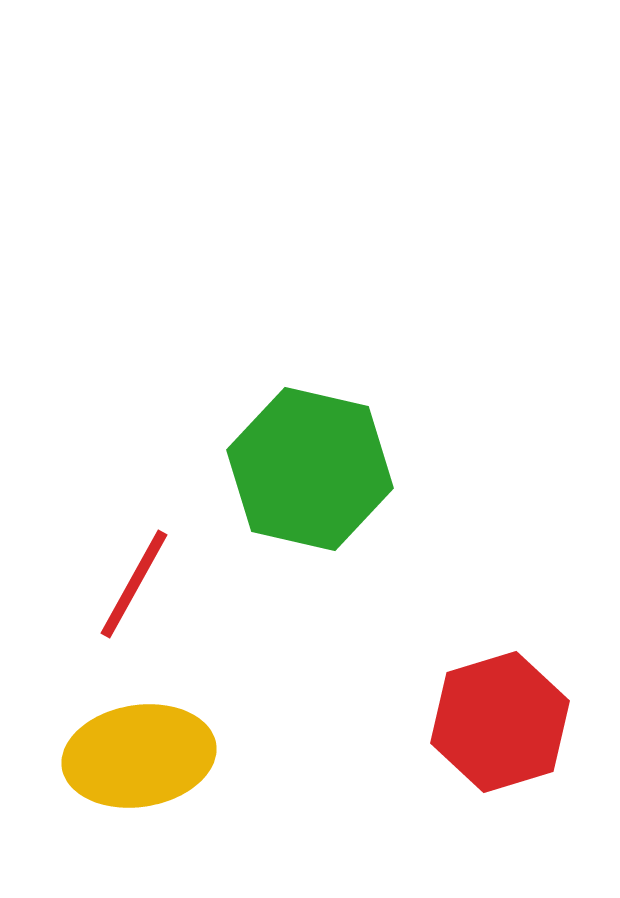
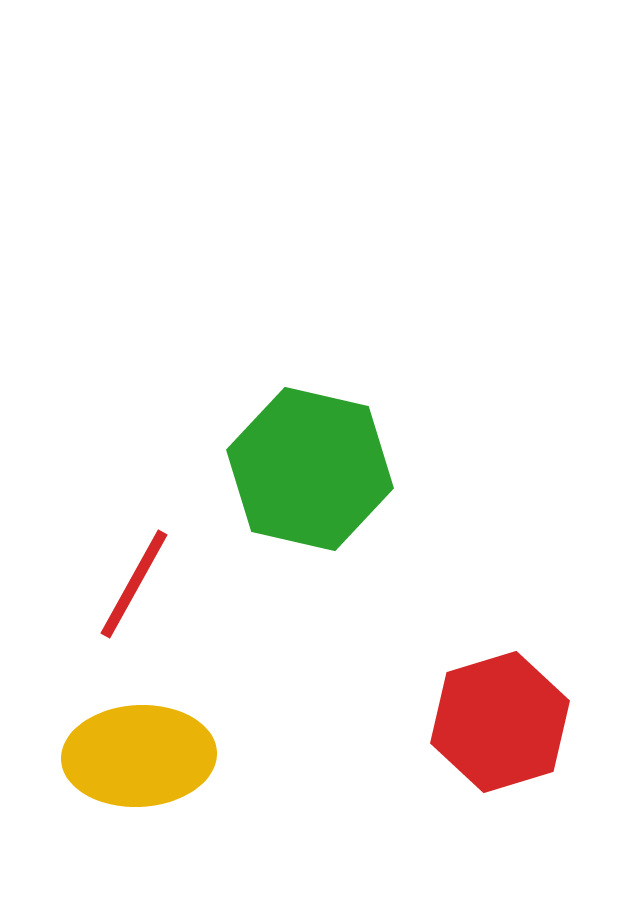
yellow ellipse: rotated 6 degrees clockwise
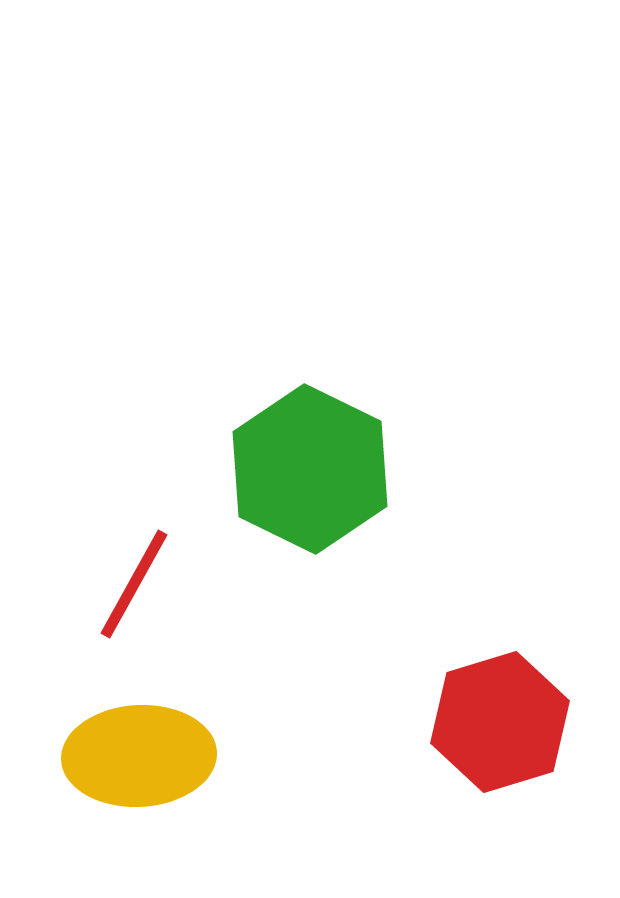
green hexagon: rotated 13 degrees clockwise
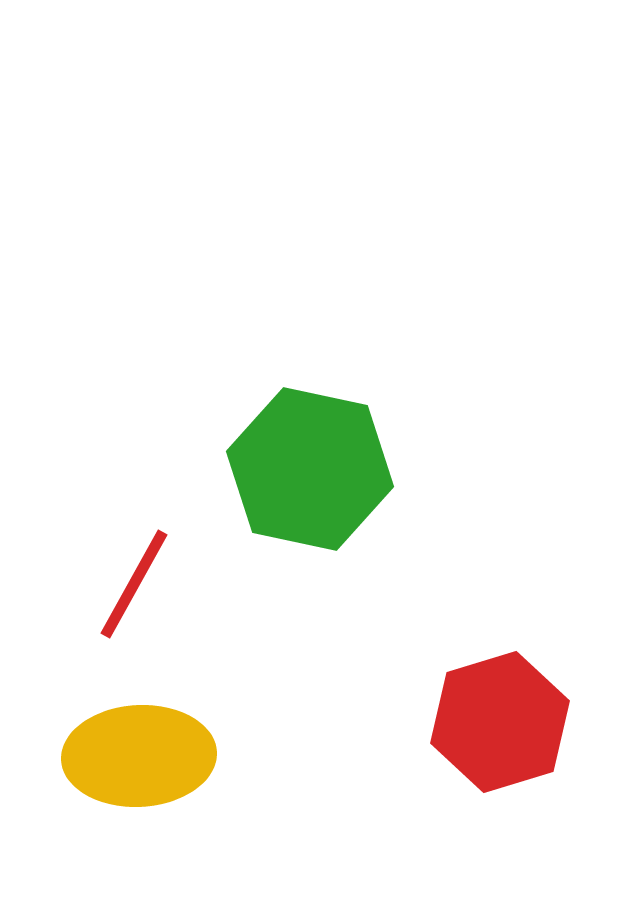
green hexagon: rotated 14 degrees counterclockwise
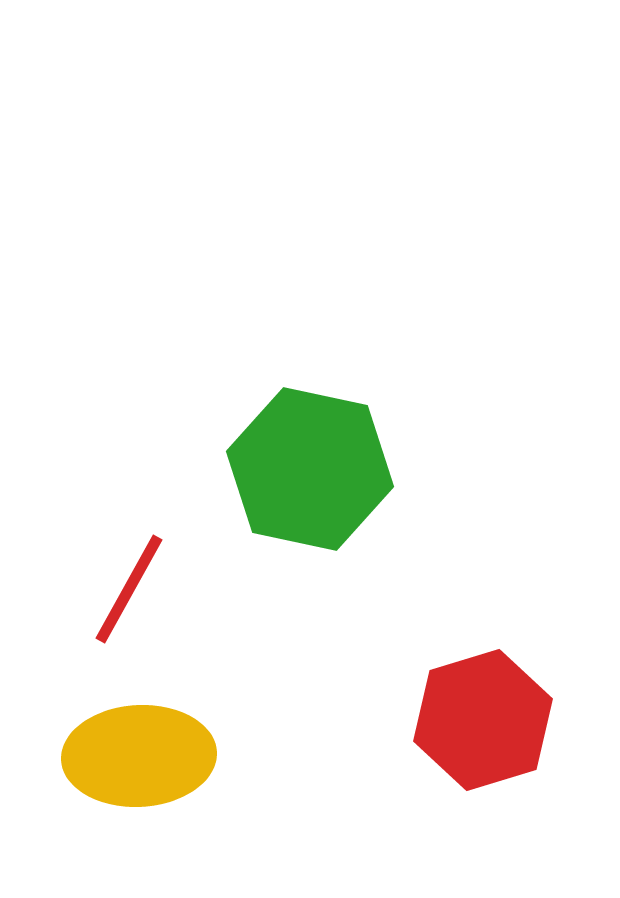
red line: moved 5 px left, 5 px down
red hexagon: moved 17 px left, 2 px up
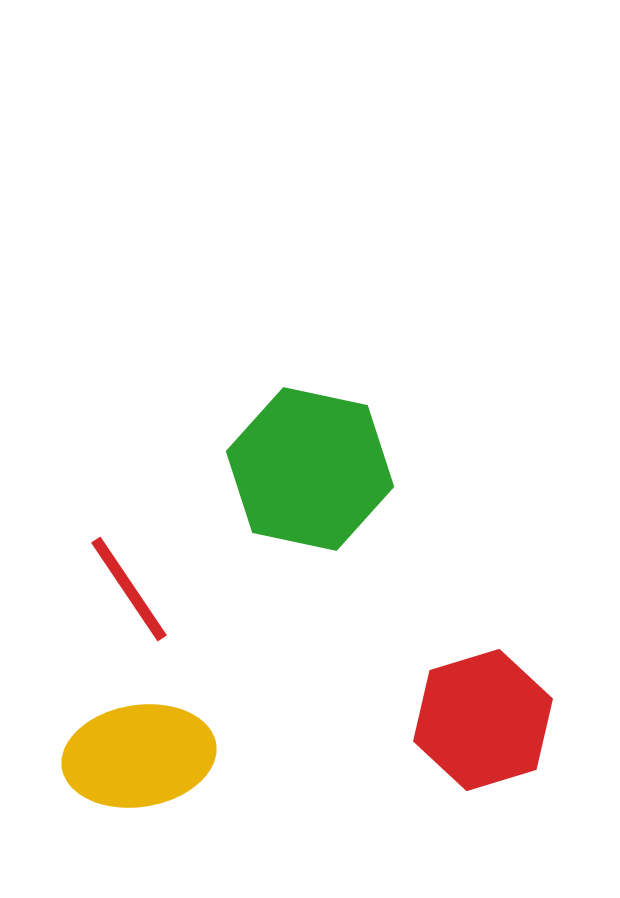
red line: rotated 63 degrees counterclockwise
yellow ellipse: rotated 6 degrees counterclockwise
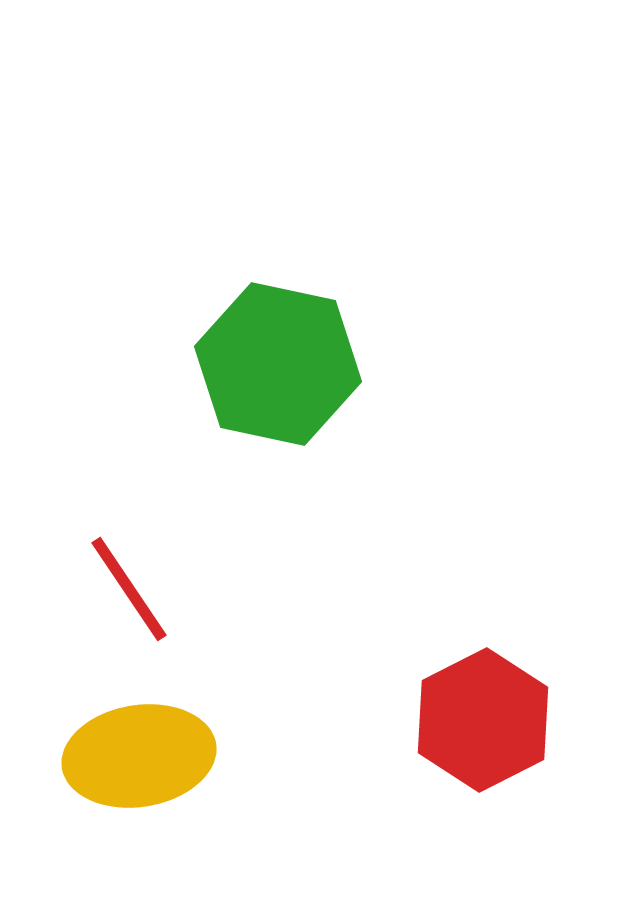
green hexagon: moved 32 px left, 105 px up
red hexagon: rotated 10 degrees counterclockwise
